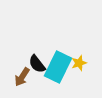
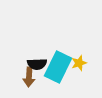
black semicircle: rotated 54 degrees counterclockwise
brown arrow: moved 7 px right; rotated 30 degrees counterclockwise
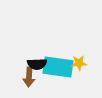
yellow star: rotated 14 degrees clockwise
cyan rectangle: rotated 72 degrees clockwise
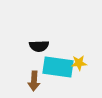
black semicircle: moved 2 px right, 18 px up
brown arrow: moved 5 px right, 4 px down
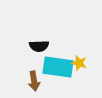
yellow star: rotated 21 degrees clockwise
brown arrow: rotated 12 degrees counterclockwise
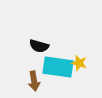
black semicircle: rotated 18 degrees clockwise
